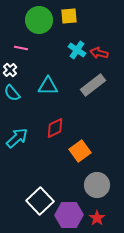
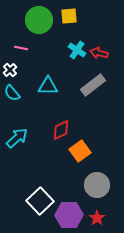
red diamond: moved 6 px right, 2 px down
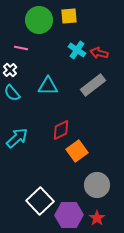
orange square: moved 3 px left
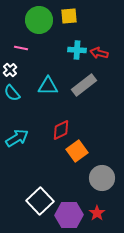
cyan cross: rotated 30 degrees counterclockwise
gray rectangle: moved 9 px left
cyan arrow: rotated 10 degrees clockwise
gray circle: moved 5 px right, 7 px up
red star: moved 5 px up
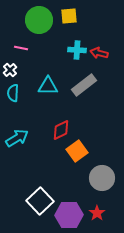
cyan semicircle: moved 1 px right; rotated 42 degrees clockwise
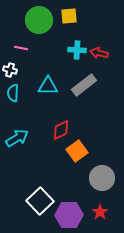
white cross: rotated 32 degrees counterclockwise
red star: moved 3 px right, 1 px up
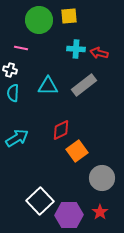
cyan cross: moved 1 px left, 1 px up
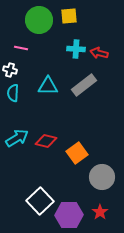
red diamond: moved 15 px left, 11 px down; rotated 40 degrees clockwise
orange square: moved 2 px down
gray circle: moved 1 px up
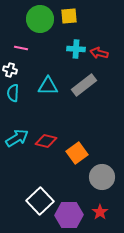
green circle: moved 1 px right, 1 px up
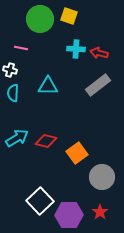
yellow square: rotated 24 degrees clockwise
gray rectangle: moved 14 px right
